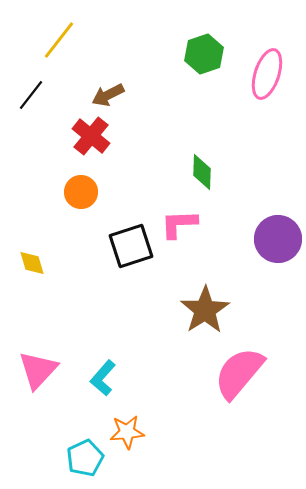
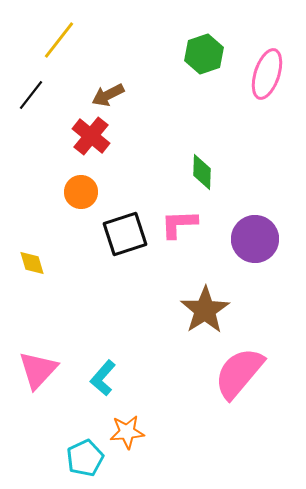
purple circle: moved 23 px left
black square: moved 6 px left, 12 px up
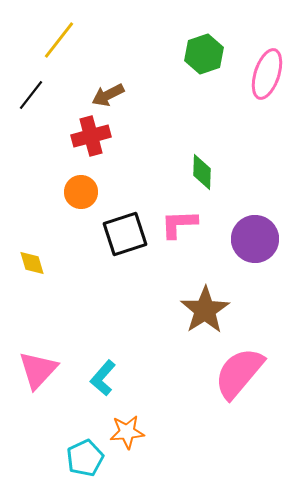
red cross: rotated 36 degrees clockwise
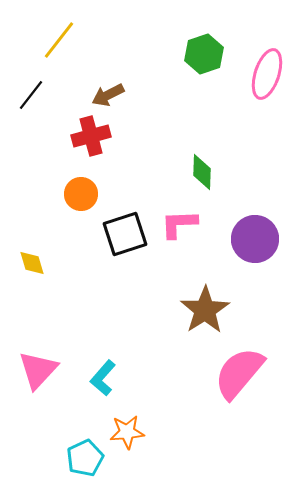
orange circle: moved 2 px down
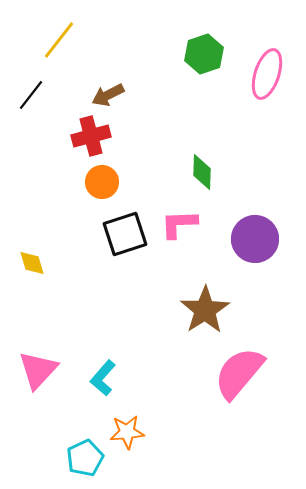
orange circle: moved 21 px right, 12 px up
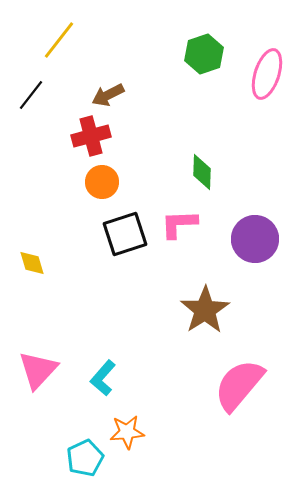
pink semicircle: moved 12 px down
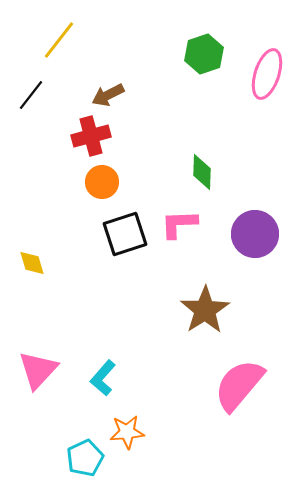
purple circle: moved 5 px up
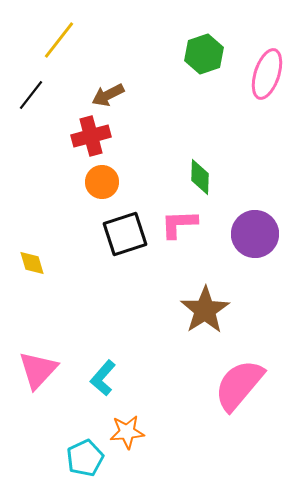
green diamond: moved 2 px left, 5 px down
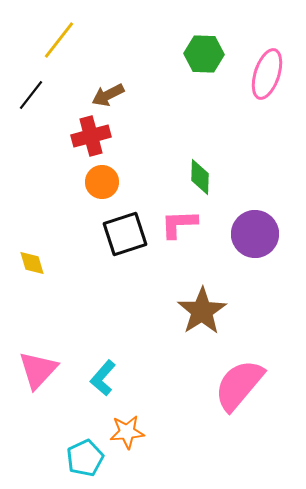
green hexagon: rotated 21 degrees clockwise
brown star: moved 3 px left, 1 px down
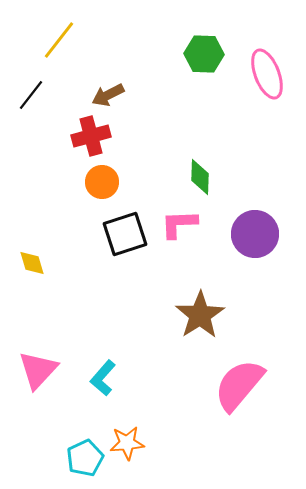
pink ellipse: rotated 39 degrees counterclockwise
brown star: moved 2 px left, 4 px down
orange star: moved 11 px down
